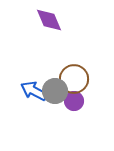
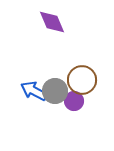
purple diamond: moved 3 px right, 2 px down
brown circle: moved 8 px right, 1 px down
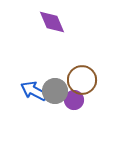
purple circle: moved 1 px up
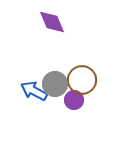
gray circle: moved 7 px up
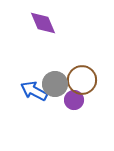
purple diamond: moved 9 px left, 1 px down
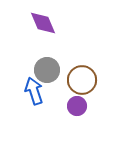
gray circle: moved 8 px left, 14 px up
blue arrow: rotated 44 degrees clockwise
purple circle: moved 3 px right, 6 px down
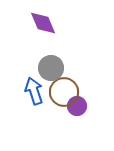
gray circle: moved 4 px right, 2 px up
brown circle: moved 18 px left, 12 px down
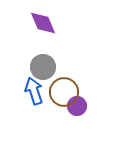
gray circle: moved 8 px left, 1 px up
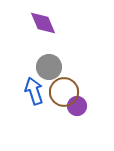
gray circle: moved 6 px right
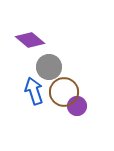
purple diamond: moved 13 px left, 17 px down; rotated 28 degrees counterclockwise
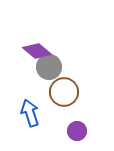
purple diamond: moved 7 px right, 11 px down
blue arrow: moved 4 px left, 22 px down
purple circle: moved 25 px down
